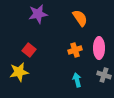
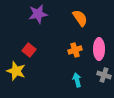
pink ellipse: moved 1 px down
yellow star: moved 3 px left, 1 px up; rotated 30 degrees clockwise
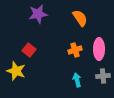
gray cross: moved 1 px left, 1 px down; rotated 24 degrees counterclockwise
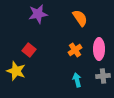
orange cross: rotated 16 degrees counterclockwise
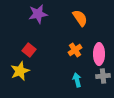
pink ellipse: moved 5 px down
yellow star: moved 4 px right; rotated 30 degrees clockwise
